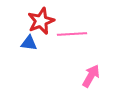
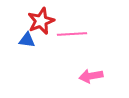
blue triangle: moved 2 px left, 3 px up
pink arrow: rotated 130 degrees counterclockwise
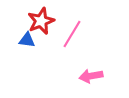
pink line: rotated 56 degrees counterclockwise
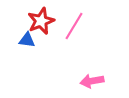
pink line: moved 2 px right, 8 px up
pink arrow: moved 1 px right, 5 px down
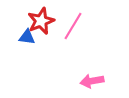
pink line: moved 1 px left
blue triangle: moved 3 px up
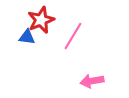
red star: moved 1 px up
pink line: moved 10 px down
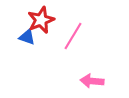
blue triangle: rotated 12 degrees clockwise
pink arrow: rotated 15 degrees clockwise
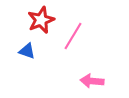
blue triangle: moved 14 px down
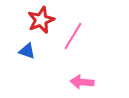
pink arrow: moved 10 px left, 1 px down
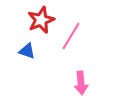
pink line: moved 2 px left
pink arrow: moved 1 px left, 1 px down; rotated 100 degrees counterclockwise
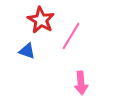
red star: rotated 20 degrees counterclockwise
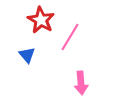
pink line: moved 1 px left, 1 px down
blue triangle: moved 4 px down; rotated 30 degrees clockwise
